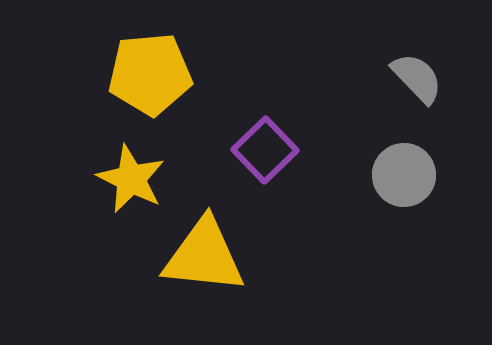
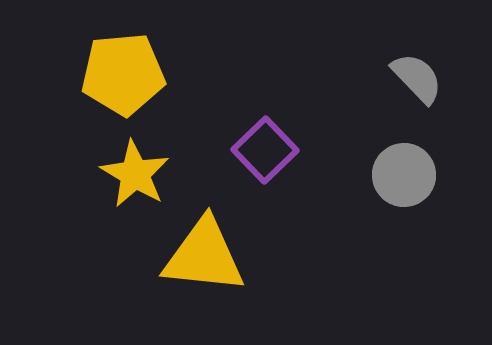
yellow pentagon: moved 27 px left
yellow star: moved 4 px right, 5 px up; rotated 4 degrees clockwise
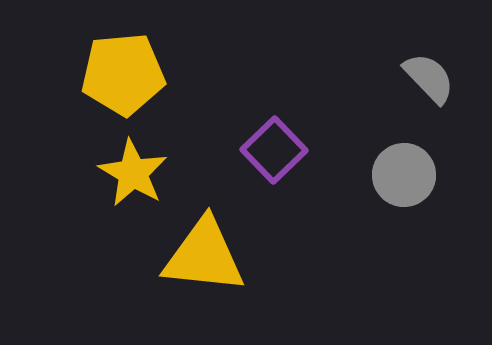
gray semicircle: moved 12 px right
purple square: moved 9 px right
yellow star: moved 2 px left, 1 px up
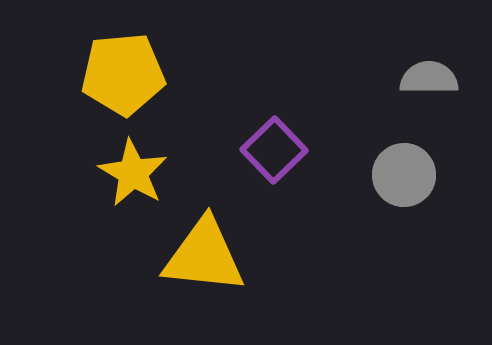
gray semicircle: rotated 46 degrees counterclockwise
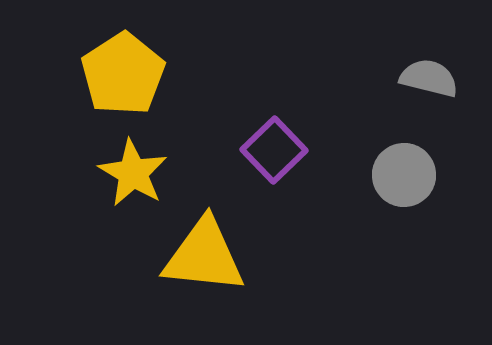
yellow pentagon: rotated 28 degrees counterclockwise
gray semicircle: rotated 14 degrees clockwise
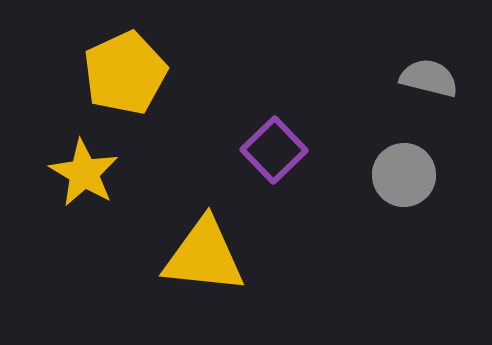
yellow pentagon: moved 2 px right, 1 px up; rotated 8 degrees clockwise
yellow star: moved 49 px left
